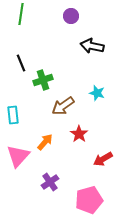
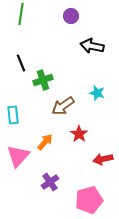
red arrow: rotated 18 degrees clockwise
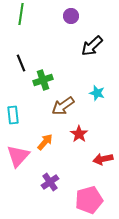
black arrow: rotated 55 degrees counterclockwise
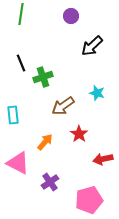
green cross: moved 3 px up
pink triangle: moved 7 px down; rotated 45 degrees counterclockwise
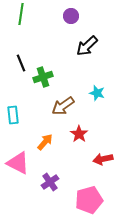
black arrow: moved 5 px left
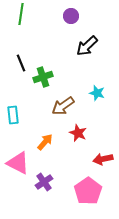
red star: moved 1 px left, 1 px up; rotated 12 degrees counterclockwise
purple cross: moved 6 px left
pink pentagon: moved 1 px left, 9 px up; rotated 20 degrees counterclockwise
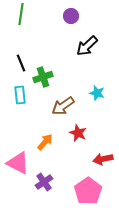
cyan rectangle: moved 7 px right, 20 px up
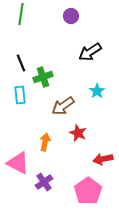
black arrow: moved 3 px right, 6 px down; rotated 10 degrees clockwise
cyan star: moved 2 px up; rotated 21 degrees clockwise
orange arrow: rotated 30 degrees counterclockwise
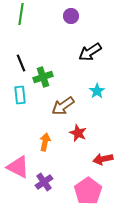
pink triangle: moved 4 px down
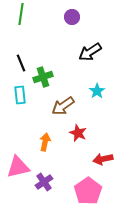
purple circle: moved 1 px right, 1 px down
pink triangle: rotated 40 degrees counterclockwise
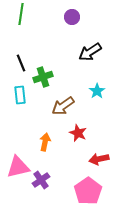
red arrow: moved 4 px left
purple cross: moved 3 px left, 2 px up
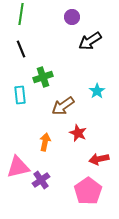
black arrow: moved 11 px up
black line: moved 14 px up
